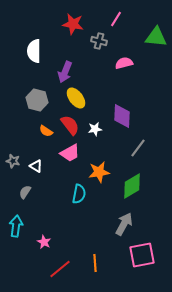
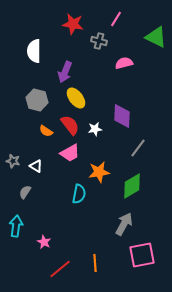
green triangle: rotated 20 degrees clockwise
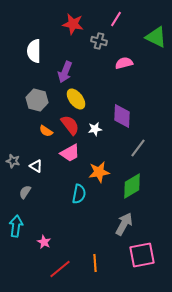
yellow ellipse: moved 1 px down
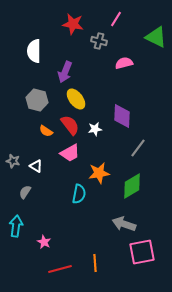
orange star: moved 1 px down
gray arrow: rotated 100 degrees counterclockwise
pink square: moved 3 px up
red line: rotated 25 degrees clockwise
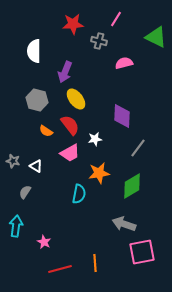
red star: rotated 15 degrees counterclockwise
white star: moved 10 px down
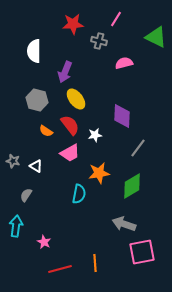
white star: moved 4 px up
gray semicircle: moved 1 px right, 3 px down
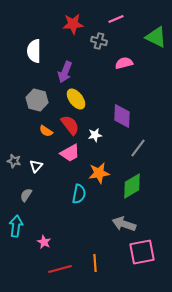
pink line: rotated 35 degrees clockwise
gray star: moved 1 px right
white triangle: rotated 40 degrees clockwise
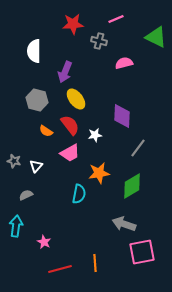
gray semicircle: rotated 32 degrees clockwise
